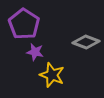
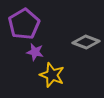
purple pentagon: rotated 8 degrees clockwise
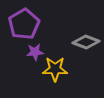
purple star: rotated 18 degrees counterclockwise
yellow star: moved 3 px right, 6 px up; rotated 20 degrees counterclockwise
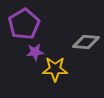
gray diamond: rotated 16 degrees counterclockwise
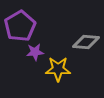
purple pentagon: moved 4 px left, 2 px down
yellow star: moved 3 px right
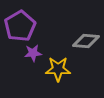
gray diamond: moved 1 px up
purple star: moved 2 px left, 1 px down
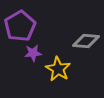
yellow star: rotated 30 degrees clockwise
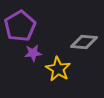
gray diamond: moved 2 px left, 1 px down
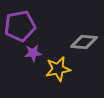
purple pentagon: rotated 20 degrees clockwise
yellow star: rotated 30 degrees clockwise
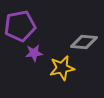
purple star: moved 1 px right
yellow star: moved 4 px right, 1 px up
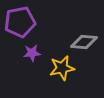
purple pentagon: moved 4 px up
purple star: moved 2 px left
